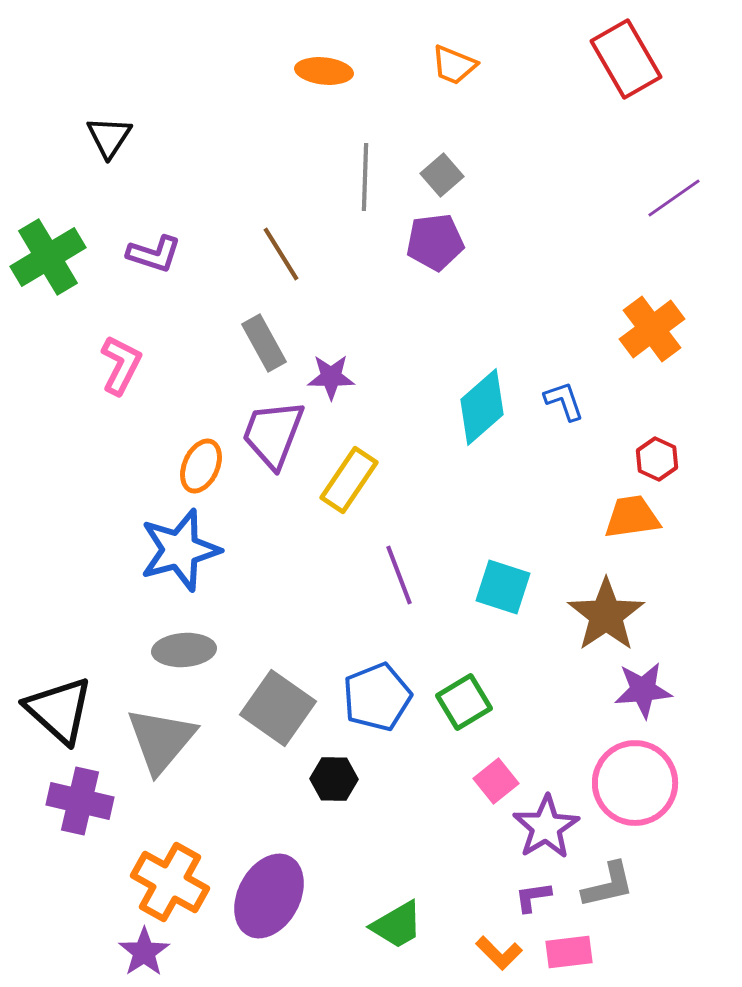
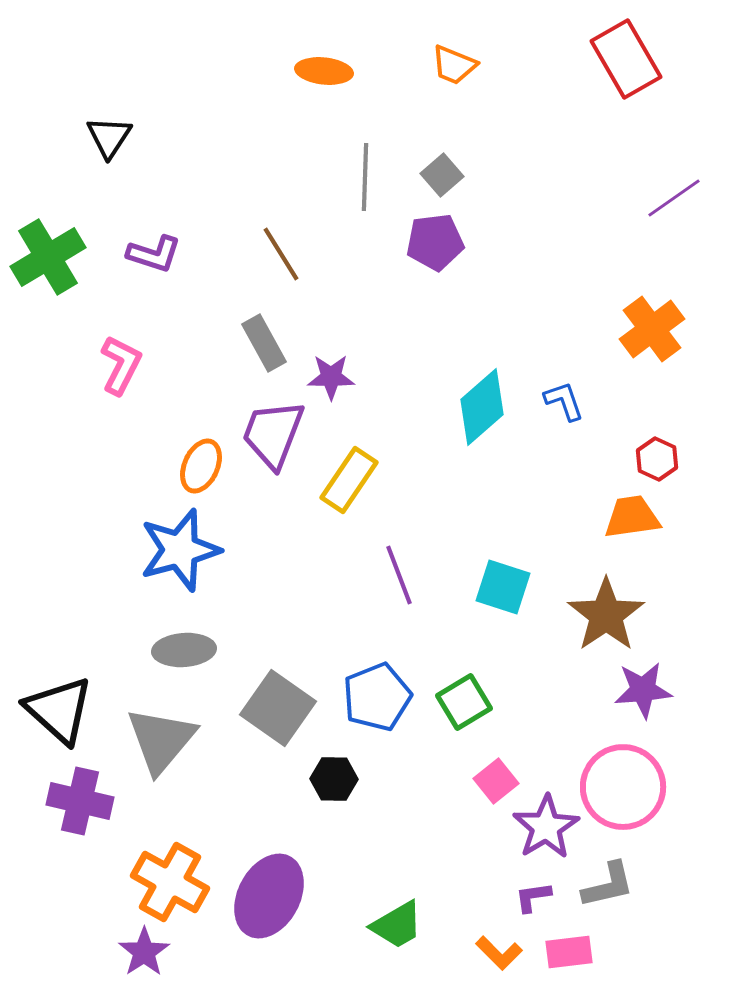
pink circle at (635, 783): moved 12 px left, 4 px down
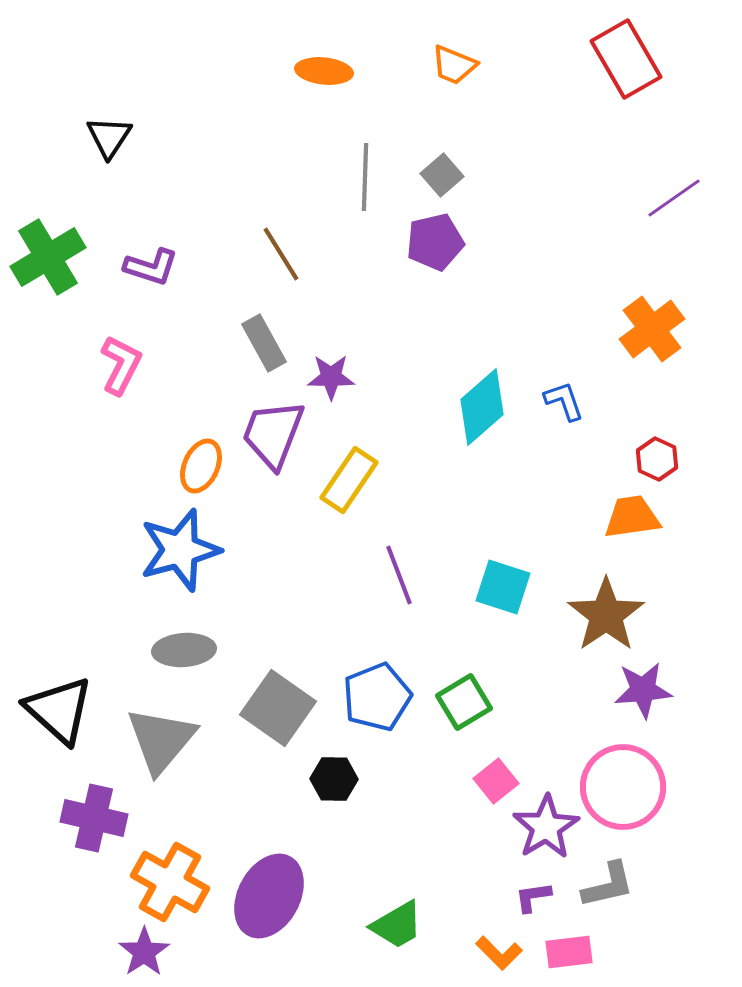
purple pentagon at (435, 242): rotated 6 degrees counterclockwise
purple L-shape at (154, 254): moved 3 px left, 13 px down
purple cross at (80, 801): moved 14 px right, 17 px down
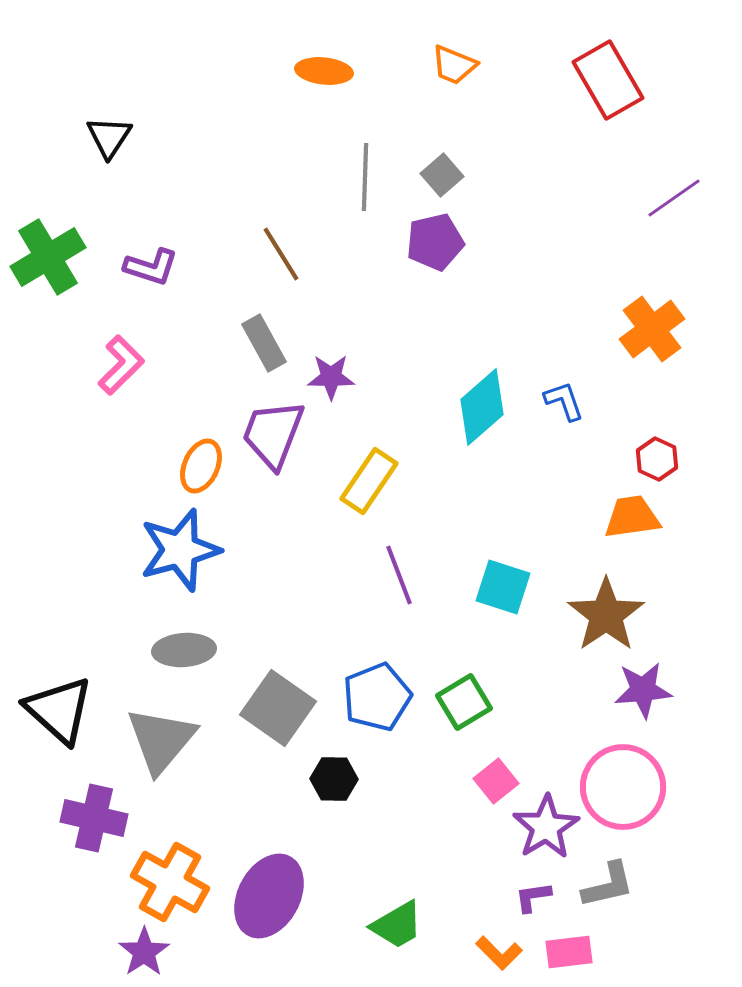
red rectangle at (626, 59): moved 18 px left, 21 px down
pink L-shape at (121, 365): rotated 18 degrees clockwise
yellow rectangle at (349, 480): moved 20 px right, 1 px down
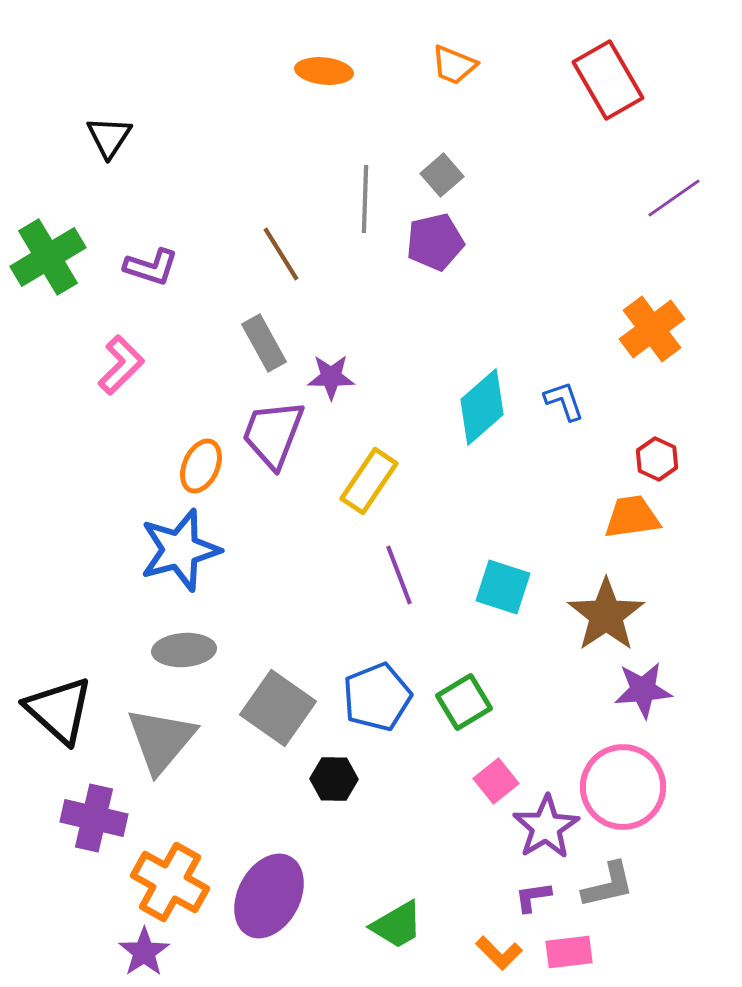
gray line at (365, 177): moved 22 px down
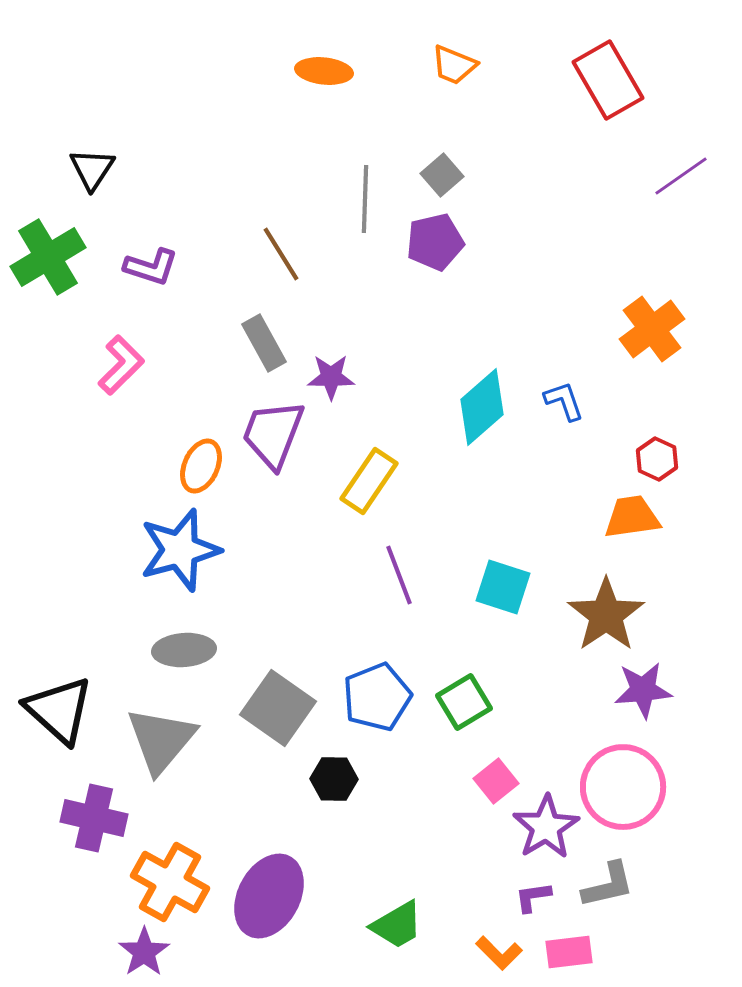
black triangle at (109, 137): moved 17 px left, 32 px down
purple line at (674, 198): moved 7 px right, 22 px up
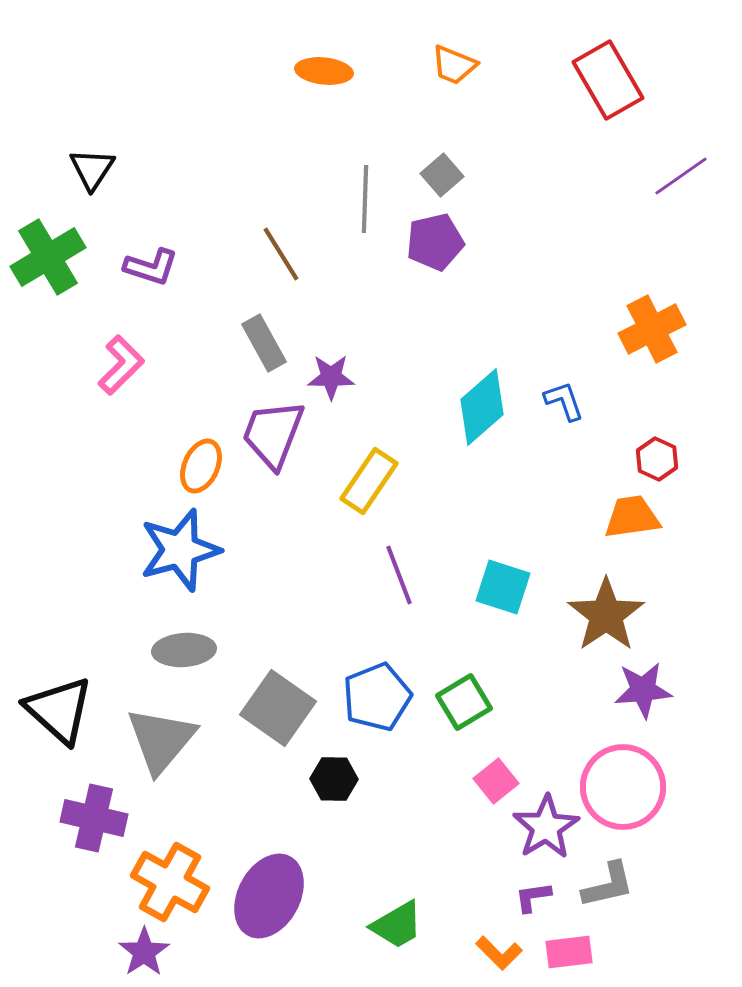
orange cross at (652, 329): rotated 10 degrees clockwise
